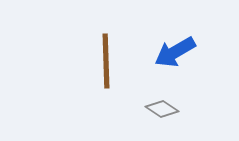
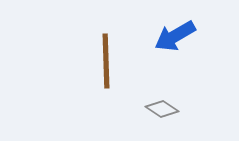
blue arrow: moved 16 px up
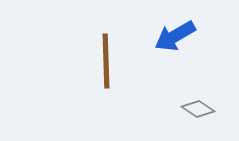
gray diamond: moved 36 px right
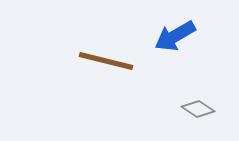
brown line: rotated 74 degrees counterclockwise
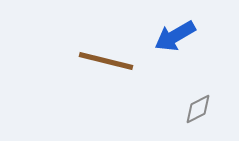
gray diamond: rotated 60 degrees counterclockwise
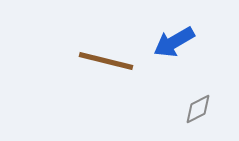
blue arrow: moved 1 px left, 6 px down
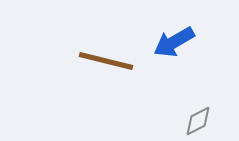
gray diamond: moved 12 px down
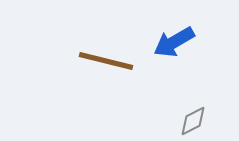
gray diamond: moved 5 px left
